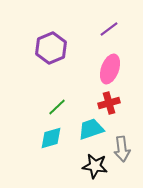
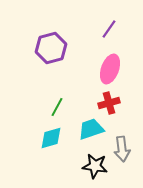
purple line: rotated 18 degrees counterclockwise
purple hexagon: rotated 8 degrees clockwise
green line: rotated 18 degrees counterclockwise
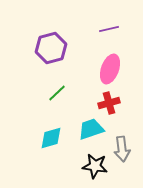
purple line: rotated 42 degrees clockwise
green line: moved 14 px up; rotated 18 degrees clockwise
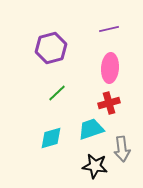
pink ellipse: moved 1 px up; rotated 16 degrees counterclockwise
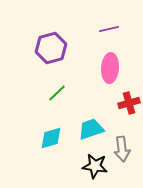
red cross: moved 20 px right
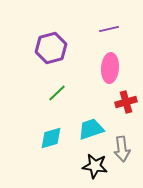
red cross: moved 3 px left, 1 px up
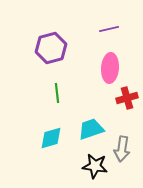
green line: rotated 54 degrees counterclockwise
red cross: moved 1 px right, 4 px up
gray arrow: rotated 15 degrees clockwise
